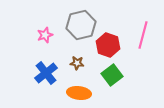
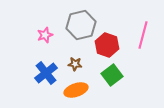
red hexagon: moved 1 px left
brown star: moved 2 px left, 1 px down
orange ellipse: moved 3 px left, 3 px up; rotated 25 degrees counterclockwise
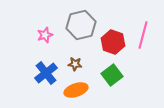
red hexagon: moved 6 px right, 3 px up
